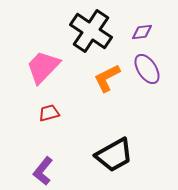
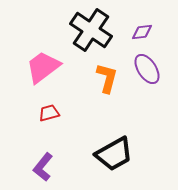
black cross: moved 1 px up
pink trapezoid: rotated 9 degrees clockwise
orange L-shape: rotated 132 degrees clockwise
black trapezoid: moved 1 px up
purple L-shape: moved 4 px up
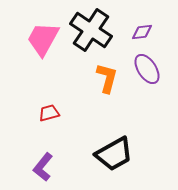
pink trapezoid: moved 28 px up; rotated 24 degrees counterclockwise
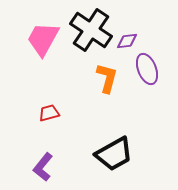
purple diamond: moved 15 px left, 9 px down
purple ellipse: rotated 12 degrees clockwise
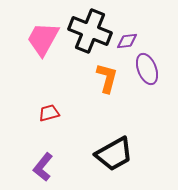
black cross: moved 1 px left, 1 px down; rotated 12 degrees counterclockwise
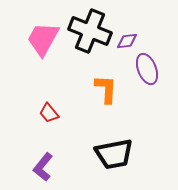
orange L-shape: moved 1 px left, 11 px down; rotated 12 degrees counterclockwise
red trapezoid: rotated 115 degrees counterclockwise
black trapezoid: rotated 18 degrees clockwise
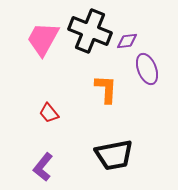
black trapezoid: moved 1 px down
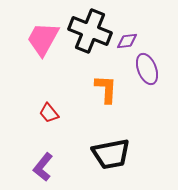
black trapezoid: moved 3 px left, 1 px up
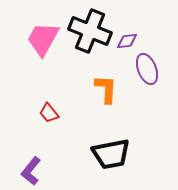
purple L-shape: moved 12 px left, 4 px down
